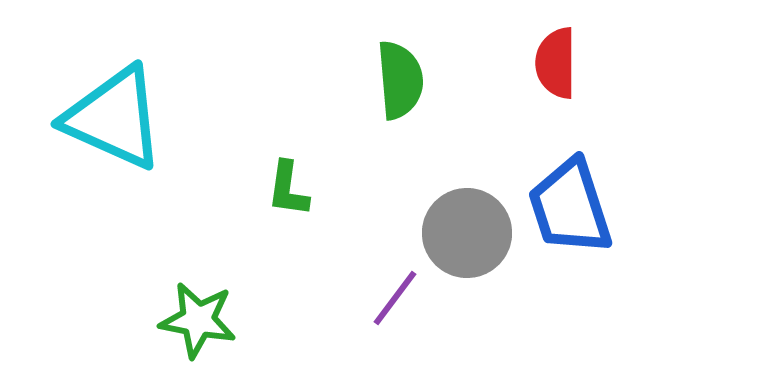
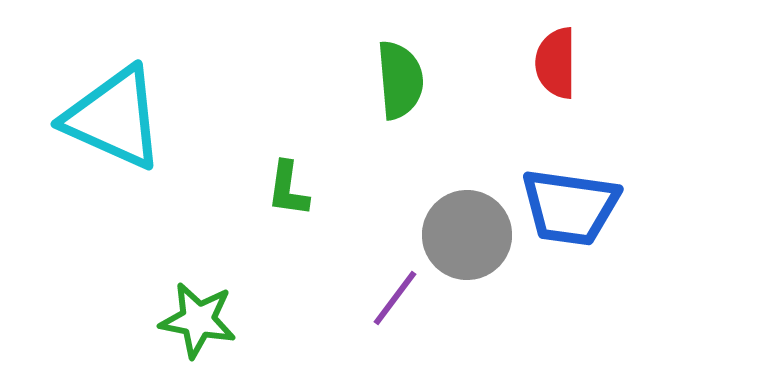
blue trapezoid: rotated 64 degrees counterclockwise
gray circle: moved 2 px down
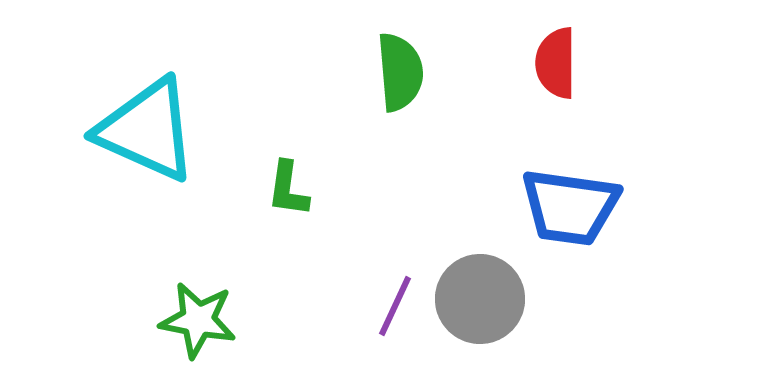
green semicircle: moved 8 px up
cyan triangle: moved 33 px right, 12 px down
gray circle: moved 13 px right, 64 px down
purple line: moved 8 px down; rotated 12 degrees counterclockwise
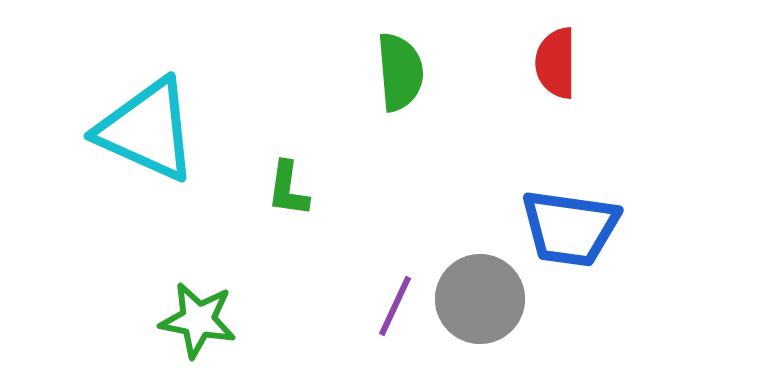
blue trapezoid: moved 21 px down
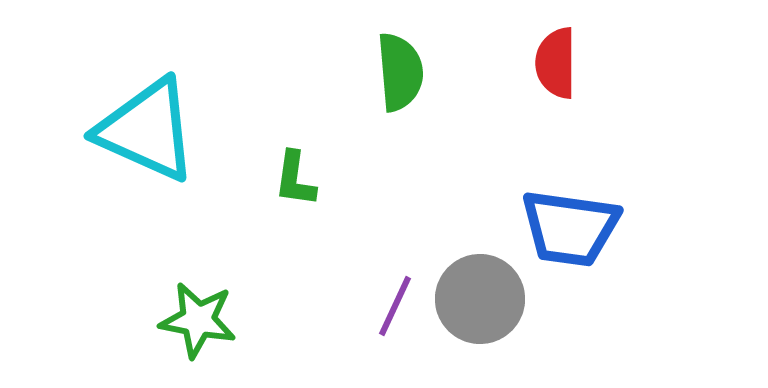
green L-shape: moved 7 px right, 10 px up
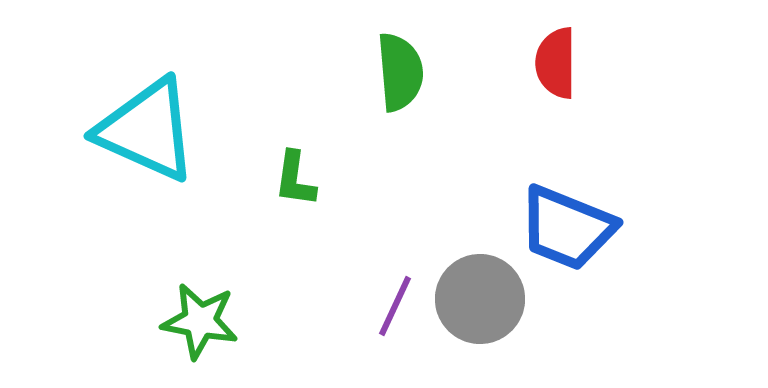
blue trapezoid: moved 3 px left; rotated 14 degrees clockwise
green star: moved 2 px right, 1 px down
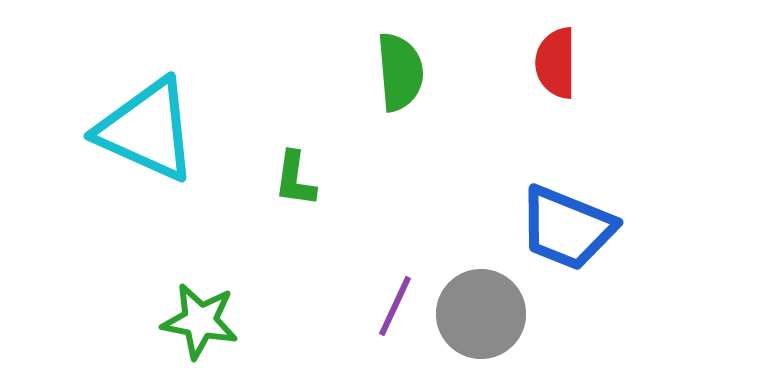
gray circle: moved 1 px right, 15 px down
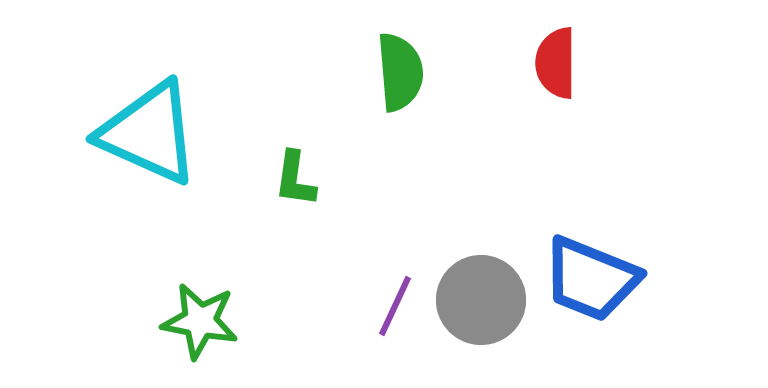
cyan triangle: moved 2 px right, 3 px down
blue trapezoid: moved 24 px right, 51 px down
gray circle: moved 14 px up
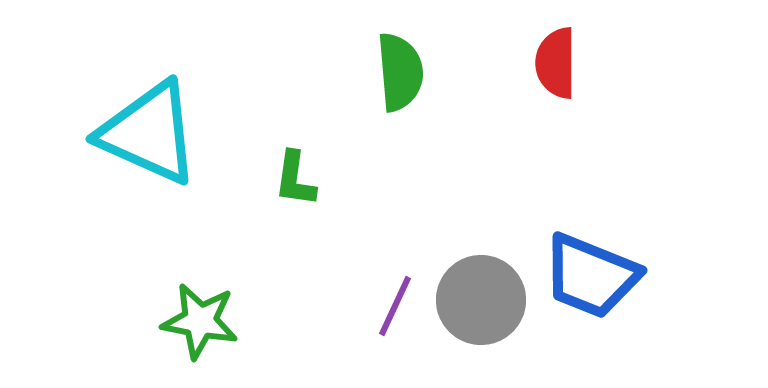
blue trapezoid: moved 3 px up
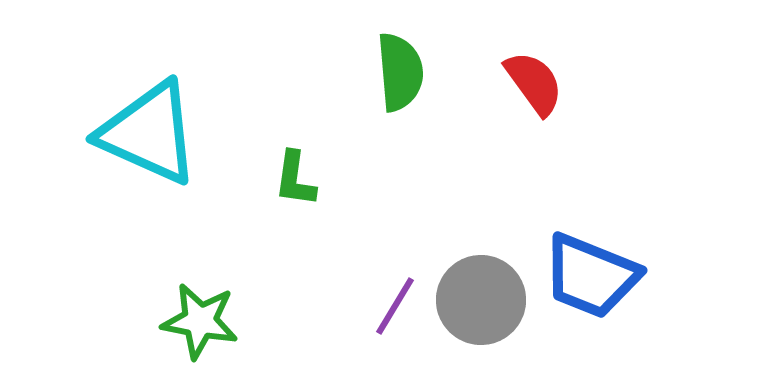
red semicircle: moved 22 px left, 20 px down; rotated 144 degrees clockwise
purple line: rotated 6 degrees clockwise
